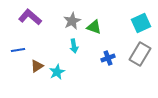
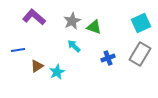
purple L-shape: moved 4 px right
cyan arrow: rotated 144 degrees clockwise
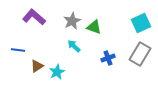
blue line: rotated 16 degrees clockwise
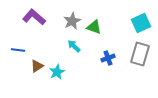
gray rectangle: rotated 15 degrees counterclockwise
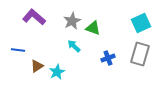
green triangle: moved 1 px left, 1 px down
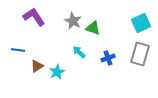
purple L-shape: rotated 15 degrees clockwise
gray star: moved 1 px right; rotated 18 degrees counterclockwise
cyan arrow: moved 5 px right, 6 px down
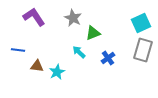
gray star: moved 3 px up
green triangle: moved 5 px down; rotated 42 degrees counterclockwise
gray rectangle: moved 3 px right, 4 px up
blue cross: rotated 16 degrees counterclockwise
brown triangle: rotated 40 degrees clockwise
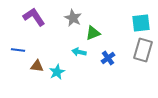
cyan square: rotated 18 degrees clockwise
cyan arrow: rotated 32 degrees counterclockwise
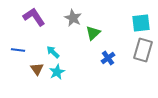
green triangle: rotated 21 degrees counterclockwise
cyan arrow: moved 26 px left; rotated 32 degrees clockwise
brown triangle: moved 3 px down; rotated 48 degrees clockwise
